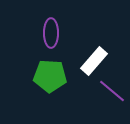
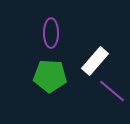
white rectangle: moved 1 px right
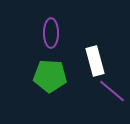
white rectangle: rotated 56 degrees counterclockwise
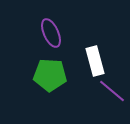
purple ellipse: rotated 24 degrees counterclockwise
green pentagon: moved 1 px up
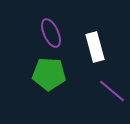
white rectangle: moved 14 px up
green pentagon: moved 1 px left, 1 px up
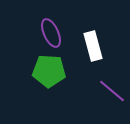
white rectangle: moved 2 px left, 1 px up
green pentagon: moved 3 px up
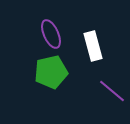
purple ellipse: moved 1 px down
green pentagon: moved 2 px right, 1 px down; rotated 16 degrees counterclockwise
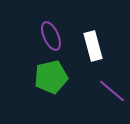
purple ellipse: moved 2 px down
green pentagon: moved 5 px down
